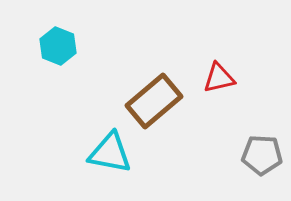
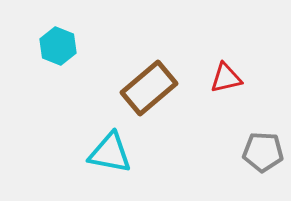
red triangle: moved 7 px right
brown rectangle: moved 5 px left, 13 px up
gray pentagon: moved 1 px right, 3 px up
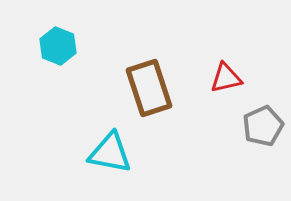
brown rectangle: rotated 68 degrees counterclockwise
gray pentagon: moved 26 px up; rotated 27 degrees counterclockwise
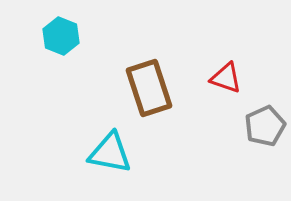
cyan hexagon: moved 3 px right, 10 px up
red triangle: rotated 32 degrees clockwise
gray pentagon: moved 2 px right
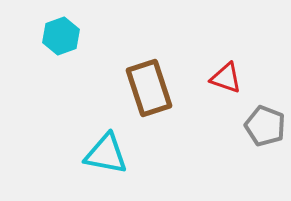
cyan hexagon: rotated 18 degrees clockwise
gray pentagon: rotated 27 degrees counterclockwise
cyan triangle: moved 4 px left, 1 px down
